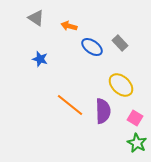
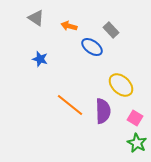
gray rectangle: moved 9 px left, 13 px up
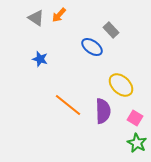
orange arrow: moved 10 px left, 11 px up; rotated 63 degrees counterclockwise
orange line: moved 2 px left
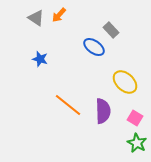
blue ellipse: moved 2 px right
yellow ellipse: moved 4 px right, 3 px up
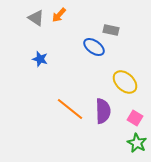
gray rectangle: rotated 35 degrees counterclockwise
orange line: moved 2 px right, 4 px down
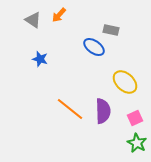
gray triangle: moved 3 px left, 2 px down
pink square: rotated 35 degrees clockwise
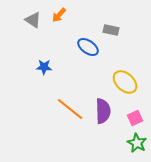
blue ellipse: moved 6 px left
blue star: moved 4 px right, 8 px down; rotated 14 degrees counterclockwise
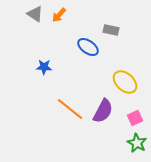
gray triangle: moved 2 px right, 6 px up
purple semicircle: rotated 30 degrees clockwise
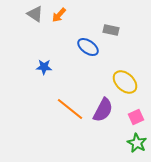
purple semicircle: moved 1 px up
pink square: moved 1 px right, 1 px up
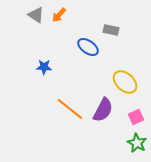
gray triangle: moved 1 px right, 1 px down
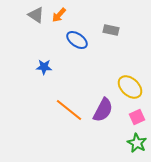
blue ellipse: moved 11 px left, 7 px up
yellow ellipse: moved 5 px right, 5 px down
orange line: moved 1 px left, 1 px down
pink square: moved 1 px right
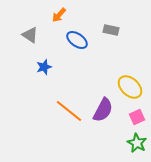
gray triangle: moved 6 px left, 20 px down
blue star: rotated 21 degrees counterclockwise
orange line: moved 1 px down
